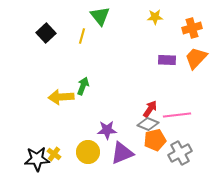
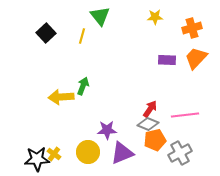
pink line: moved 8 px right
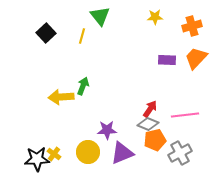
orange cross: moved 2 px up
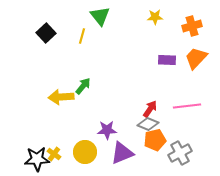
green arrow: rotated 18 degrees clockwise
pink line: moved 2 px right, 9 px up
yellow circle: moved 3 px left
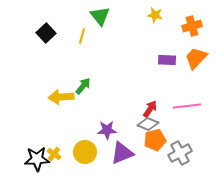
yellow star: moved 2 px up; rotated 14 degrees clockwise
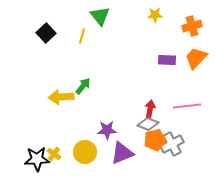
yellow star: rotated 14 degrees counterclockwise
red arrow: rotated 24 degrees counterclockwise
gray cross: moved 8 px left, 9 px up
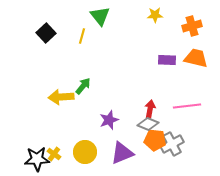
orange trapezoid: rotated 60 degrees clockwise
purple star: moved 2 px right, 10 px up; rotated 18 degrees counterclockwise
orange pentagon: rotated 20 degrees clockwise
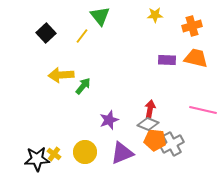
yellow line: rotated 21 degrees clockwise
yellow arrow: moved 22 px up
pink line: moved 16 px right, 4 px down; rotated 20 degrees clockwise
